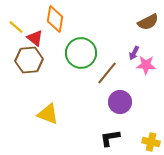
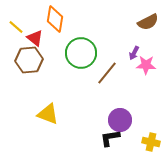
purple circle: moved 18 px down
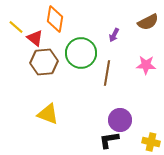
purple arrow: moved 20 px left, 18 px up
brown hexagon: moved 15 px right, 2 px down
brown line: rotated 30 degrees counterclockwise
black L-shape: moved 1 px left, 2 px down
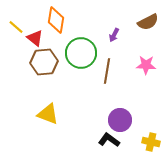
orange diamond: moved 1 px right, 1 px down
brown line: moved 2 px up
black L-shape: rotated 45 degrees clockwise
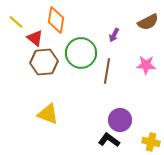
yellow line: moved 5 px up
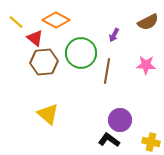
orange diamond: rotated 72 degrees counterclockwise
yellow triangle: rotated 20 degrees clockwise
